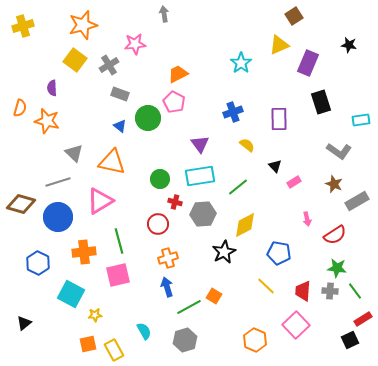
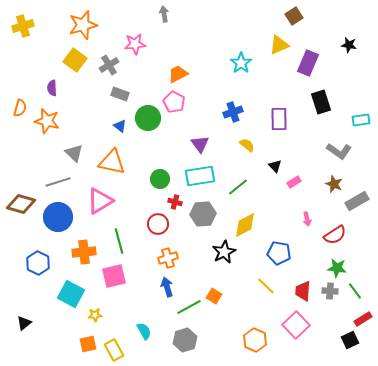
pink square at (118, 275): moved 4 px left, 1 px down
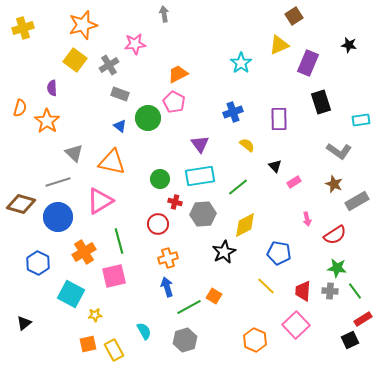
yellow cross at (23, 26): moved 2 px down
orange star at (47, 121): rotated 20 degrees clockwise
orange cross at (84, 252): rotated 25 degrees counterclockwise
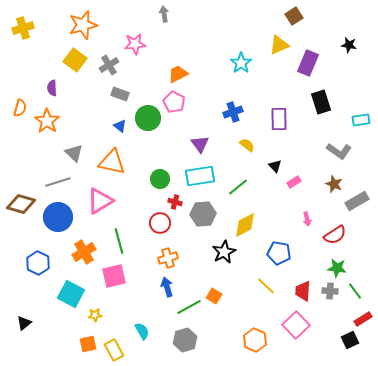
red circle at (158, 224): moved 2 px right, 1 px up
cyan semicircle at (144, 331): moved 2 px left
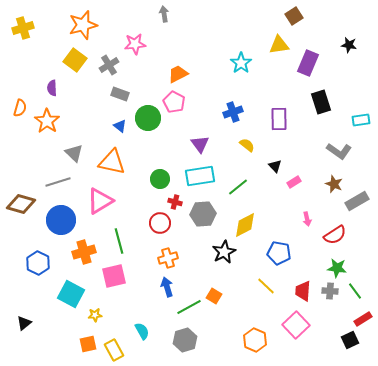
yellow triangle at (279, 45): rotated 15 degrees clockwise
blue circle at (58, 217): moved 3 px right, 3 px down
orange cross at (84, 252): rotated 15 degrees clockwise
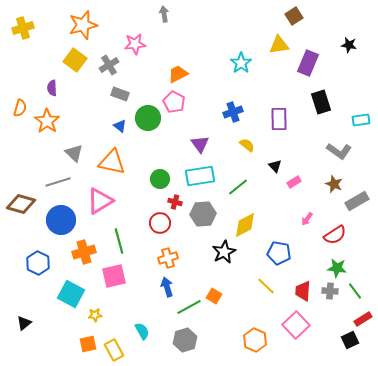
pink arrow at (307, 219): rotated 48 degrees clockwise
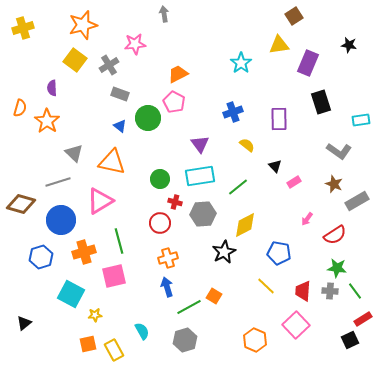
blue hexagon at (38, 263): moved 3 px right, 6 px up; rotated 15 degrees clockwise
